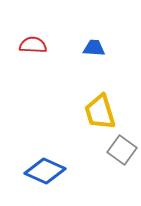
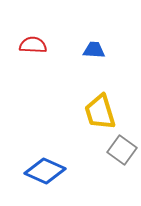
blue trapezoid: moved 2 px down
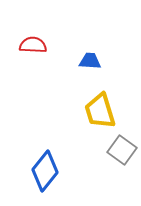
blue trapezoid: moved 4 px left, 11 px down
yellow trapezoid: moved 1 px up
blue diamond: rotated 75 degrees counterclockwise
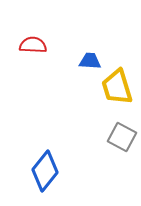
yellow trapezoid: moved 17 px right, 24 px up
gray square: moved 13 px up; rotated 8 degrees counterclockwise
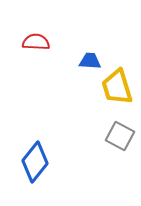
red semicircle: moved 3 px right, 3 px up
gray square: moved 2 px left, 1 px up
blue diamond: moved 10 px left, 9 px up
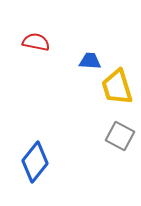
red semicircle: rotated 8 degrees clockwise
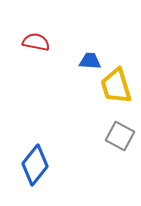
yellow trapezoid: moved 1 px left, 1 px up
blue diamond: moved 3 px down
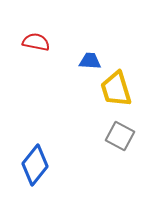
yellow trapezoid: moved 3 px down
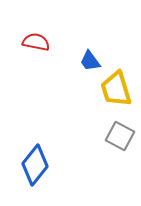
blue trapezoid: rotated 130 degrees counterclockwise
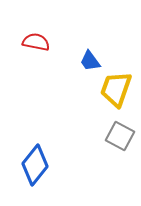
yellow trapezoid: rotated 36 degrees clockwise
